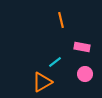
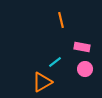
pink circle: moved 5 px up
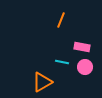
orange line: rotated 35 degrees clockwise
cyan line: moved 7 px right; rotated 48 degrees clockwise
pink circle: moved 2 px up
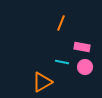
orange line: moved 3 px down
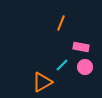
pink rectangle: moved 1 px left
cyan line: moved 3 px down; rotated 56 degrees counterclockwise
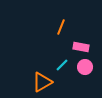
orange line: moved 4 px down
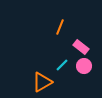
orange line: moved 1 px left
pink rectangle: rotated 28 degrees clockwise
pink circle: moved 1 px left, 1 px up
